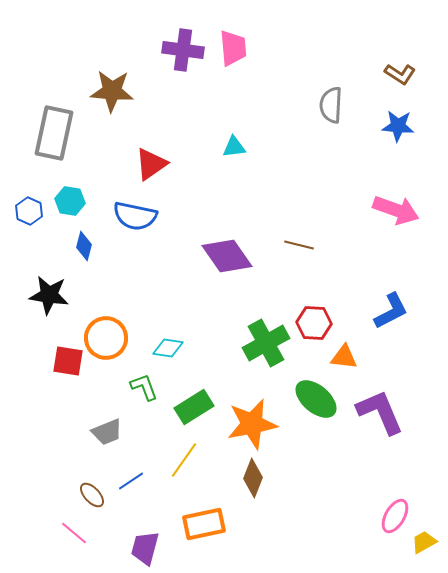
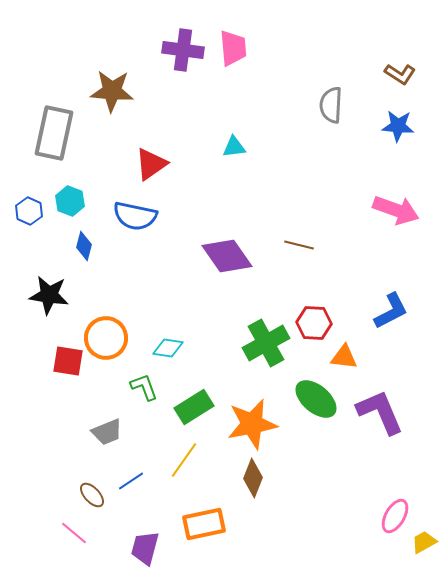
cyan hexagon: rotated 12 degrees clockwise
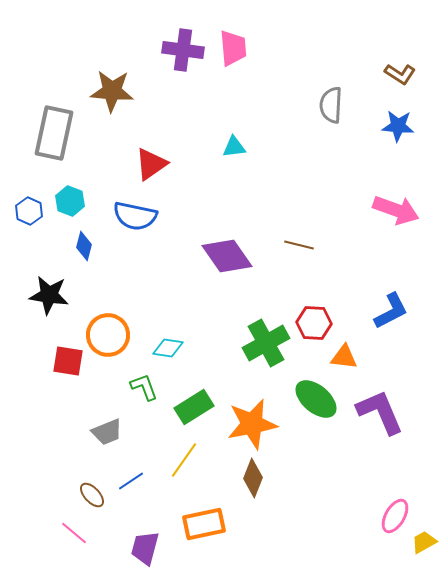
orange circle: moved 2 px right, 3 px up
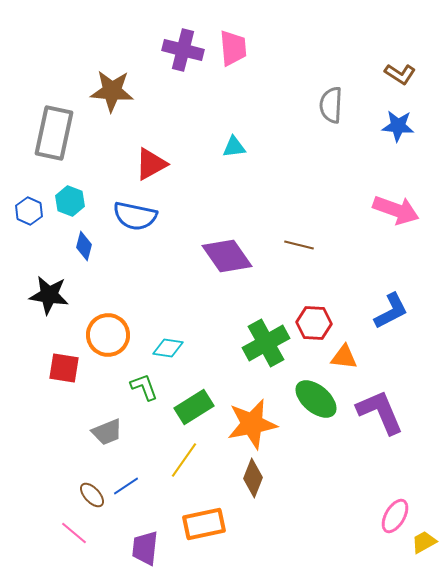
purple cross: rotated 6 degrees clockwise
red triangle: rotated 6 degrees clockwise
red square: moved 4 px left, 7 px down
blue line: moved 5 px left, 5 px down
purple trapezoid: rotated 9 degrees counterclockwise
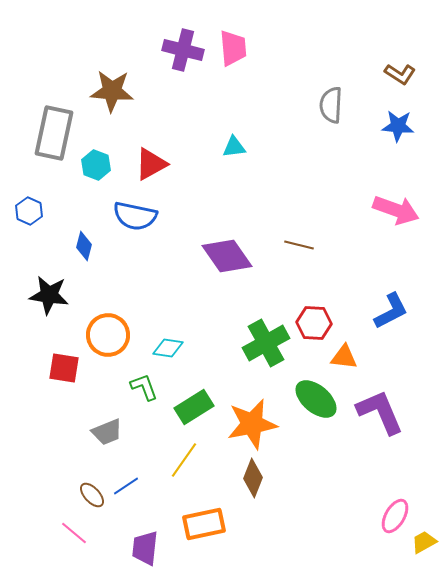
cyan hexagon: moved 26 px right, 36 px up
